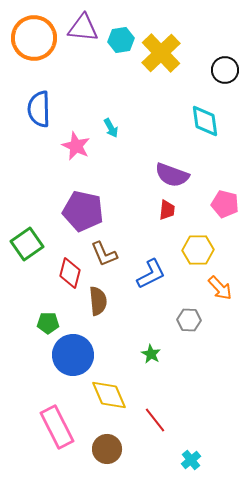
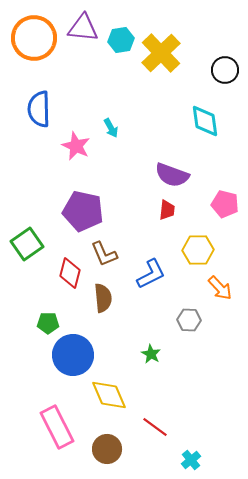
brown semicircle: moved 5 px right, 3 px up
red line: moved 7 px down; rotated 16 degrees counterclockwise
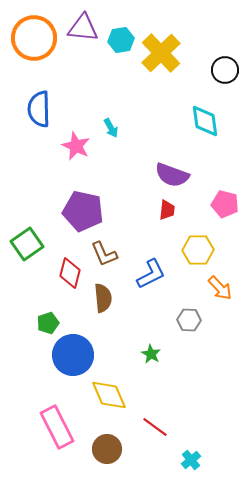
green pentagon: rotated 20 degrees counterclockwise
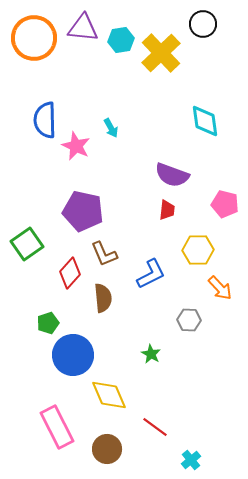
black circle: moved 22 px left, 46 px up
blue semicircle: moved 6 px right, 11 px down
red diamond: rotated 28 degrees clockwise
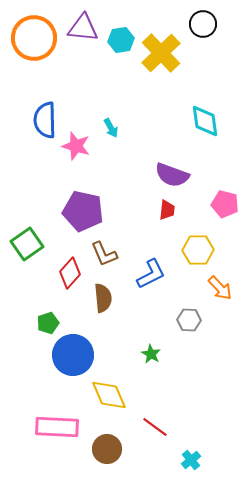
pink star: rotated 8 degrees counterclockwise
pink rectangle: rotated 60 degrees counterclockwise
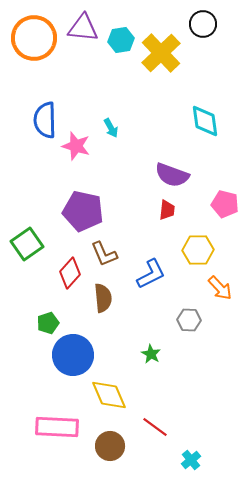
brown circle: moved 3 px right, 3 px up
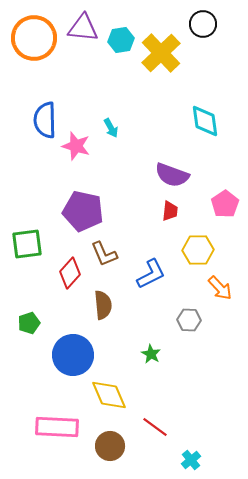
pink pentagon: rotated 24 degrees clockwise
red trapezoid: moved 3 px right, 1 px down
green square: rotated 28 degrees clockwise
brown semicircle: moved 7 px down
green pentagon: moved 19 px left
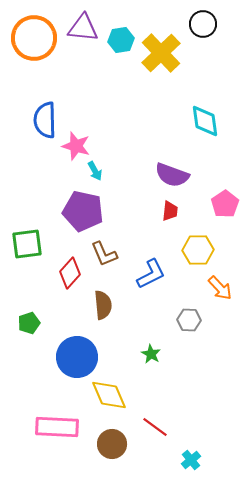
cyan arrow: moved 16 px left, 43 px down
blue circle: moved 4 px right, 2 px down
brown circle: moved 2 px right, 2 px up
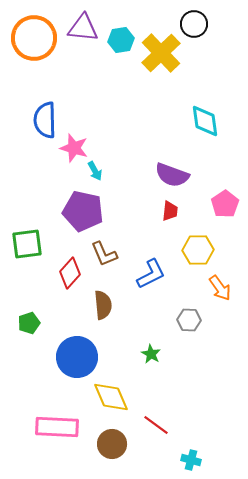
black circle: moved 9 px left
pink star: moved 2 px left, 2 px down
orange arrow: rotated 8 degrees clockwise
yellow diamond: moved 2 px right, 2 px down
red line: moved 1 px right, 2 px up
cyan cross: rotated 36 degrees counterclockwise
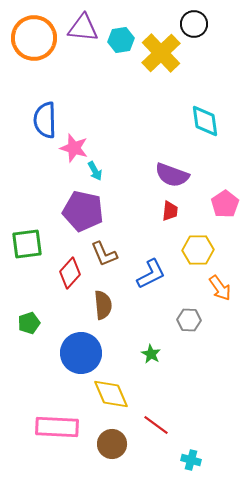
blue circle: moved 4 px right, 4 px up
yellow diamond: moved 3 px up
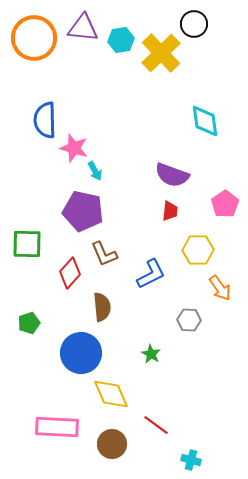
green square: rotated 8 degrees clockwise
brown semicircle: moved 1 px left, 2 px down
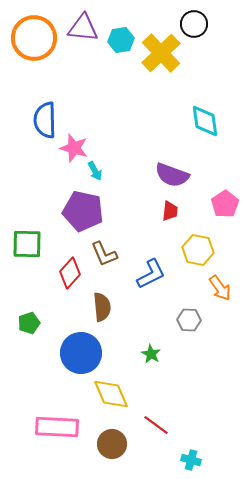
yellow hexagon: rotated 12 degrees clockwise
